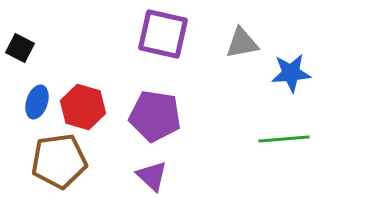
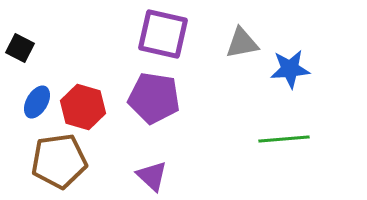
blue star: moved 1 px left, 4 px up
blue ellipse: rotated 12 degrees clockwise
purple pentagon: moved 1 px left, 18 px up
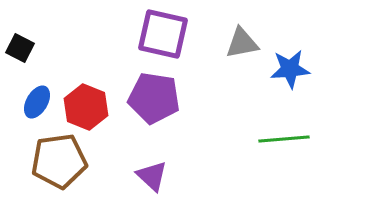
red hexagon: moved 3 px right; rotated 6 degrees clockwise
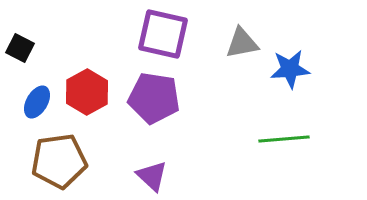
red hexagon: moved 1 px right, 15 px up; rotated 9 degrees clockwise
